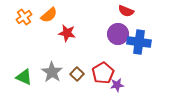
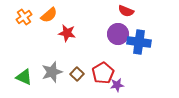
gray star: rotated 20 degrees clockwise
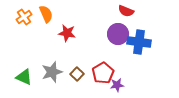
orange semicircle: moved 3 px left, 1 px up; rotated 72 degrees counterclockwise
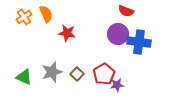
red pentagon: moved 1 px right, 1 px down
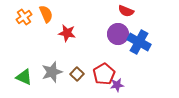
blue cross: rotated 20 degrees clockwise
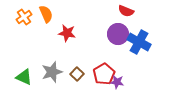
purple star: moved 3 px up; rotated 16 degrees clockwise
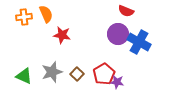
orange cross: rotated 28 degrees clockwise
red star: moved 5 px left, 2 px down
green triangle: moved 1 px up
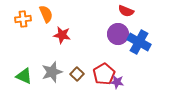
orange cross: moved 1 px left, 2 px down
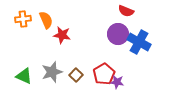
orange semicircle: moved 6 px down
brown square: moved 1 px left, 1 px down
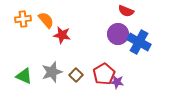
orange semicircle: rotated 18 degrees counterclockwise
